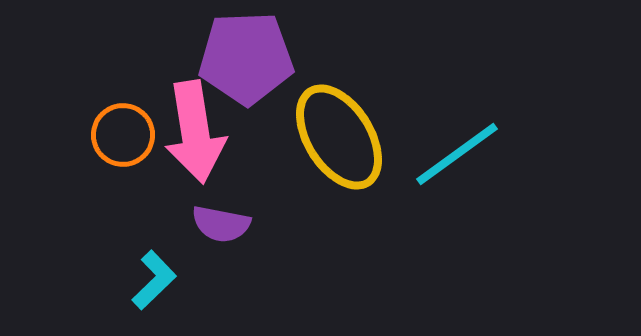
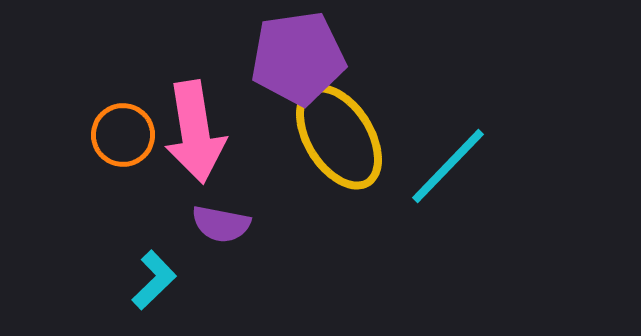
purple pentagon: moved 52 px right; rotated 6 degrees counterclockwise
cyan line: moved 9 px left, 12 px down; rotated 10 degrees counterclockwise
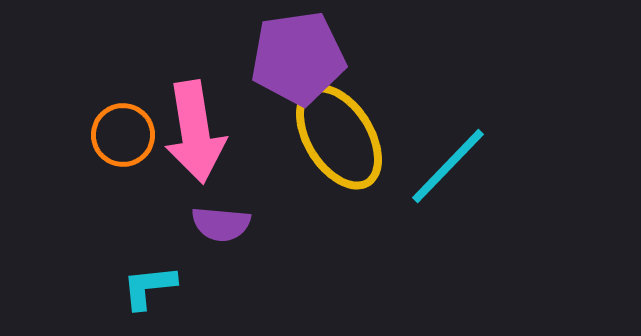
purple semicircle: rotated 6 degrees counterclockwise
cyan L-shape: moved 5 px left, 7 px down; rotated 142 degrees counterclockwise
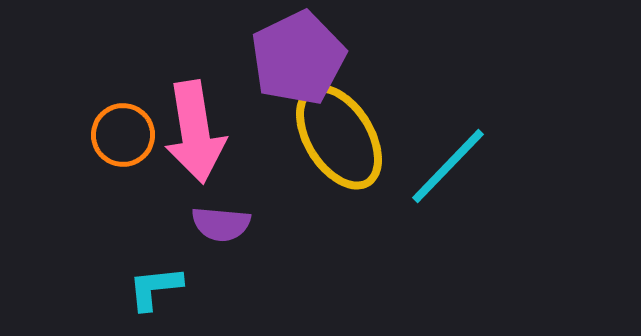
purple pentagon: rotated 18 degrees counterclockwise
cyan L-shape: moved 6 px right, 1 px down
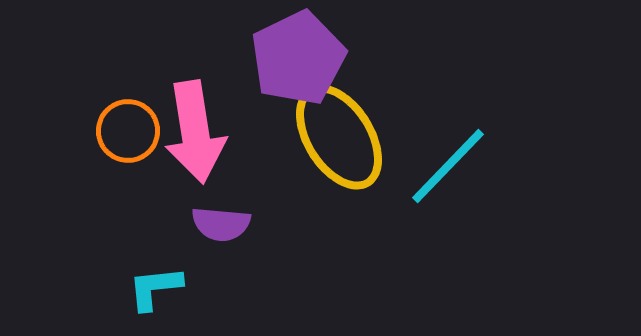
orange circle: moved 5 px right, 4 px up
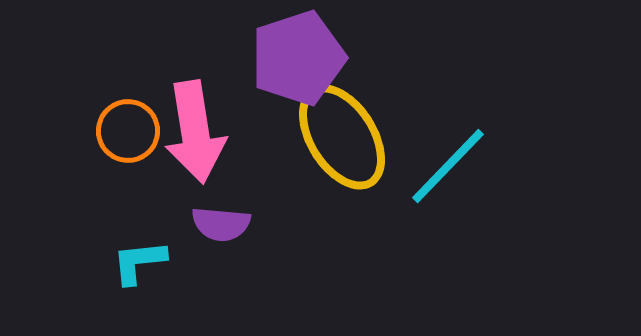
purple pentagon: rotated 8 degrees clockwise
yellow ellipse: moved 3 px right
cyan L-shape: moved 16 px left, 26 px up
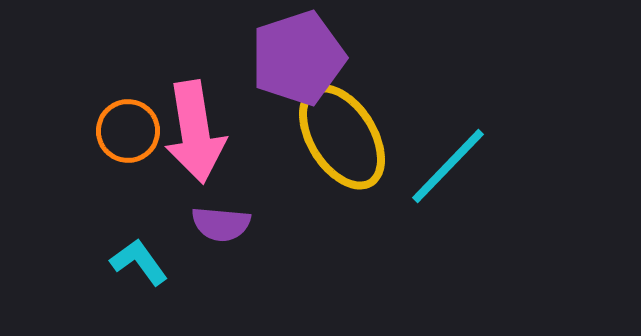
cyan L-shape: rotated 60 degrees clockwise
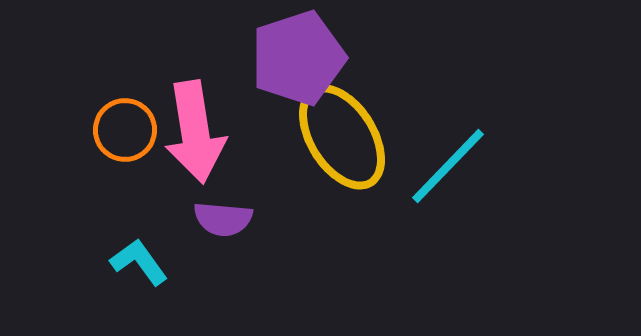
orange circle: moved 3 px left, 1 px up
purple semicircle: moved 2 px right, 5 px up
